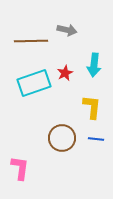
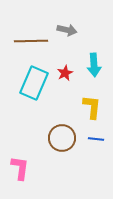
cyan arrow: rotated 10 degrees counterclockwise
cyan rectangle: rotated 48 degrees counterclockwise
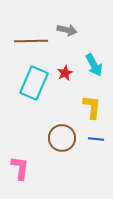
cyan arrow: rotated 25 degrees counterclockwise
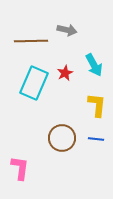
yellow L-shape: moved 5 px right, 2 px up
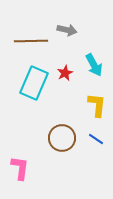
blue line: rotated 28 degrees clockwise
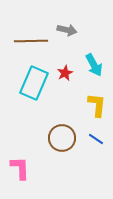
pink L-shape: rotated 10 degrees counterclockwise
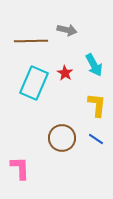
red star: rotated 14 degrees counterclockwise
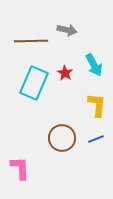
blue line: rotated 56 degrees counterclockwise
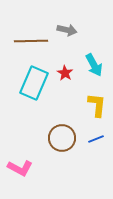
pink L-shape: rotated 120 degrees clockwise
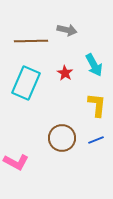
cyan rectangle: moved 8 px left
blue line: moved 1 px down
pink L-shape: moved 4 px left, 6 px up
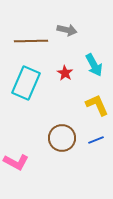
yellow L-shape: rotated 30 degrees counterclockwise
